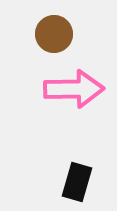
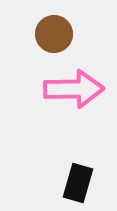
black rectangle: moved 1 px right, 1 px down
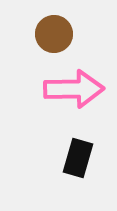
black rectangle: moved 25 px up
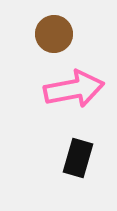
pink arrow: rotated 10 degrees counterclockwise
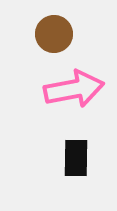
black rectangle: moved 2 px left; rotated 15 degrees counterclockwise
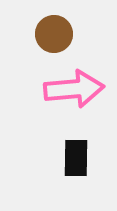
pink arrow: rotated 6 degrees clockwise
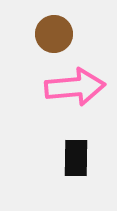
pink arrow: moved 1 px right, 2 px up
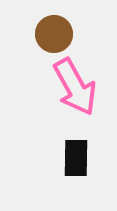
pink arrow: rotated 66 degrees clockwise
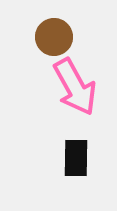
brown circle: moved 3 px down
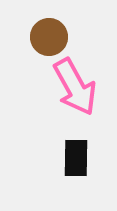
brown circle: moved 5 px left
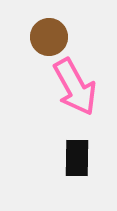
black rectangle: moved 1 px right
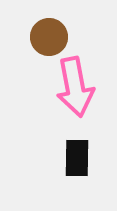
pink arrow: rotated 18 degrees clockwise
